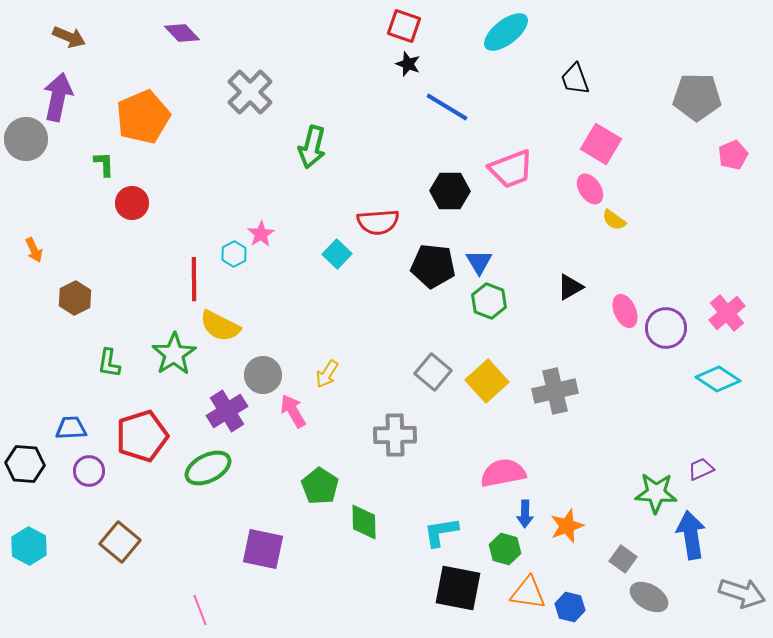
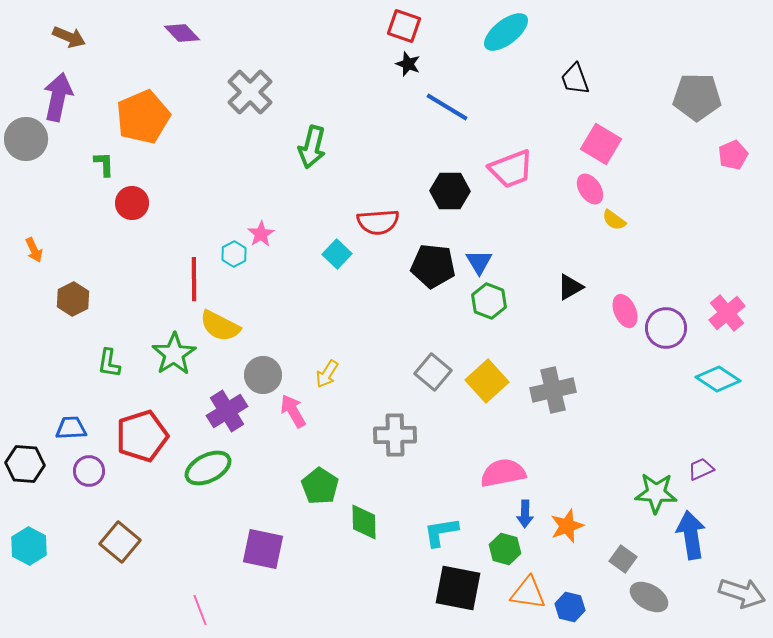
brown hexagon at (75, 298): moved 2 px left, 1 px down
gray cross at (555, 391): moved 2 px left, 1 px up
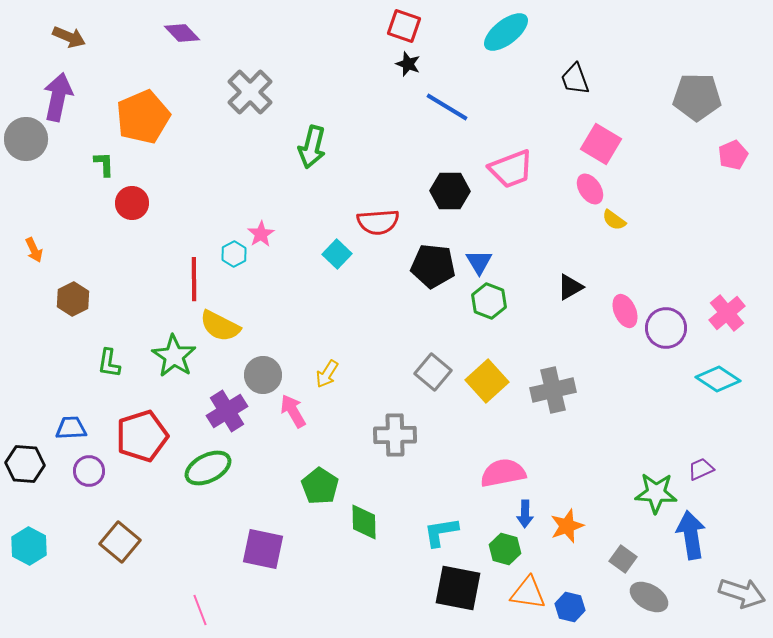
green star at (174, 354): moved 2 px down; rotated 6 degrees counterclockwise
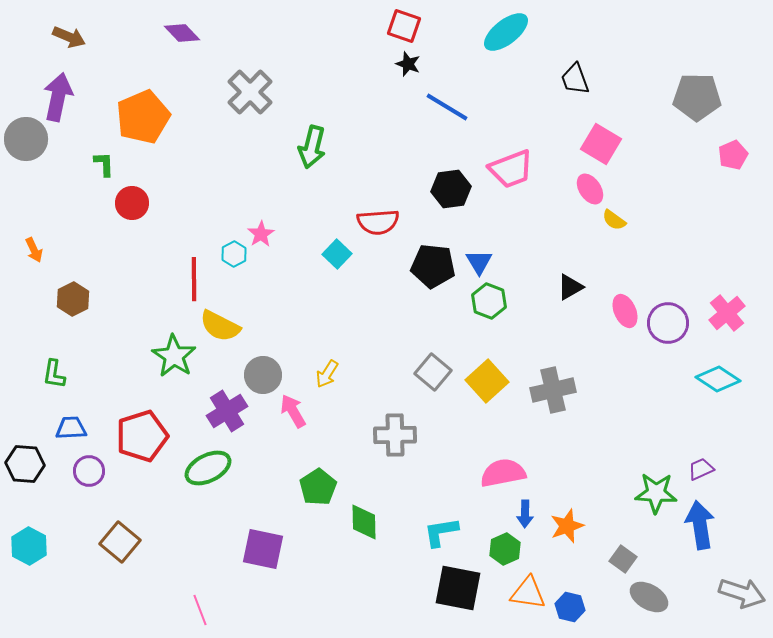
black hexagon at (450, 191): moved 1 px right, 2 px up; rotated 9 degrees counterclockwise
purple circle at (666, 328): moved 2 px right, 5 px up
green L-shape at (109, 363): moved 55 px left, 11 px down
green pentagon at (320, 486): moved 2 px left, 1 px down; rotated 6 degrees clockwise
blue arrow at (691, 535): moved 9 px right, 10 px up
green hexagon at (505, 549): rotated 20 degrees clockwise
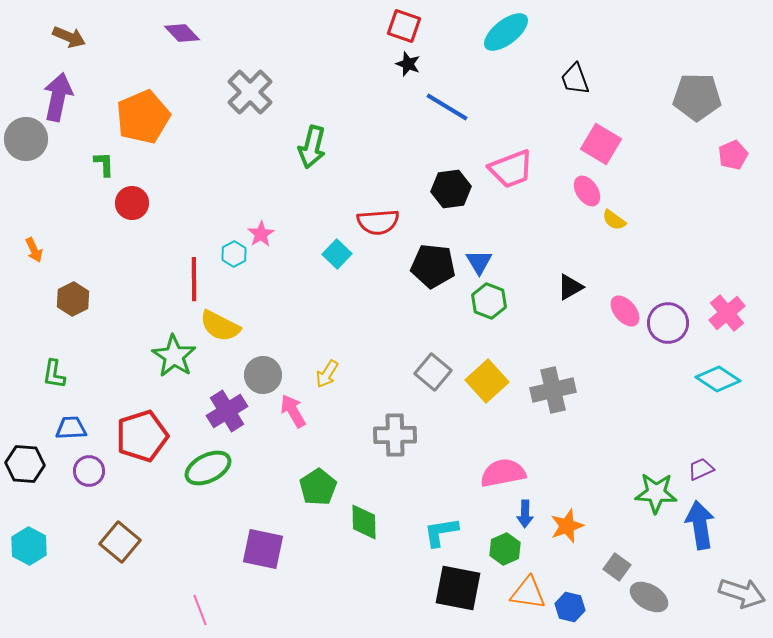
pink ellipse at (590, 189): moved 3 px left, 2 px down
pink ellipse at (625, 311): rotated 16 degrees counterclockwise
gray square at (623, 559): moved 6 px left, 8 px down
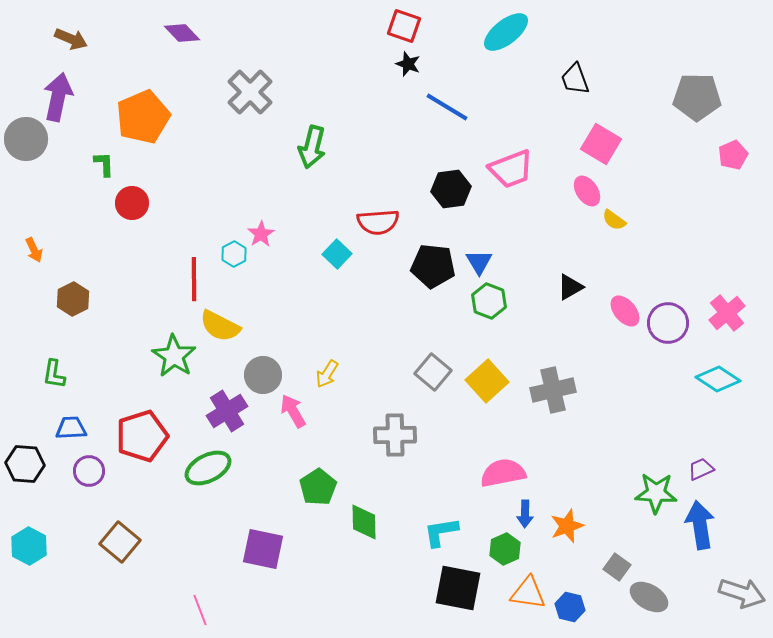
brown arrow at (69, 37): moved 2 px right, 2 px down
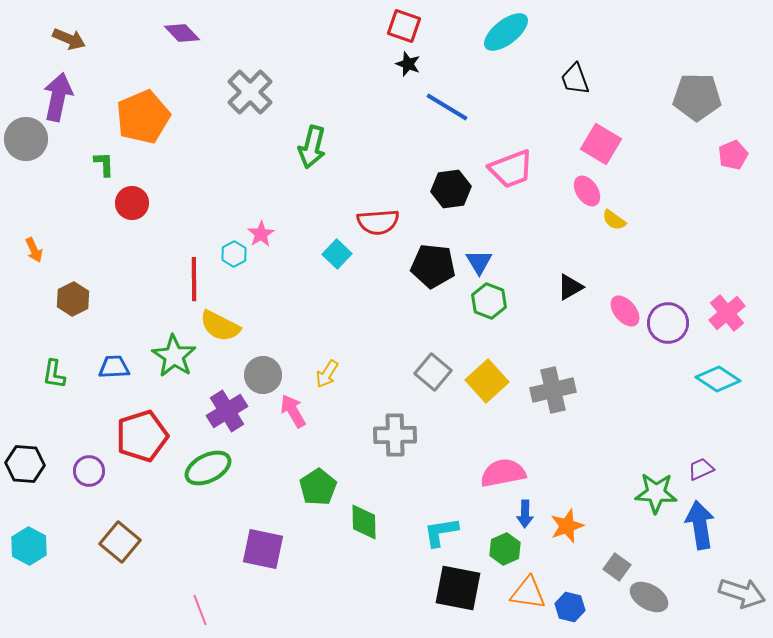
brown arrow at (71, 39): moved 2 px left
blue trapezoid at (71, 428): moved 43 px right, 61 px up
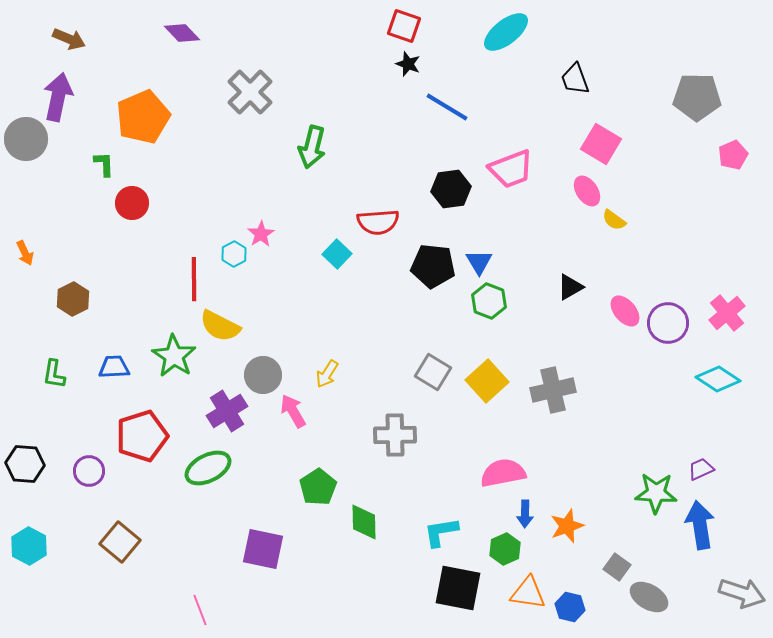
orange arrow at (34, 250): moved 9 px left, 3 px down
gray square at (433, 372): rotated 9 degrees counterclockwise
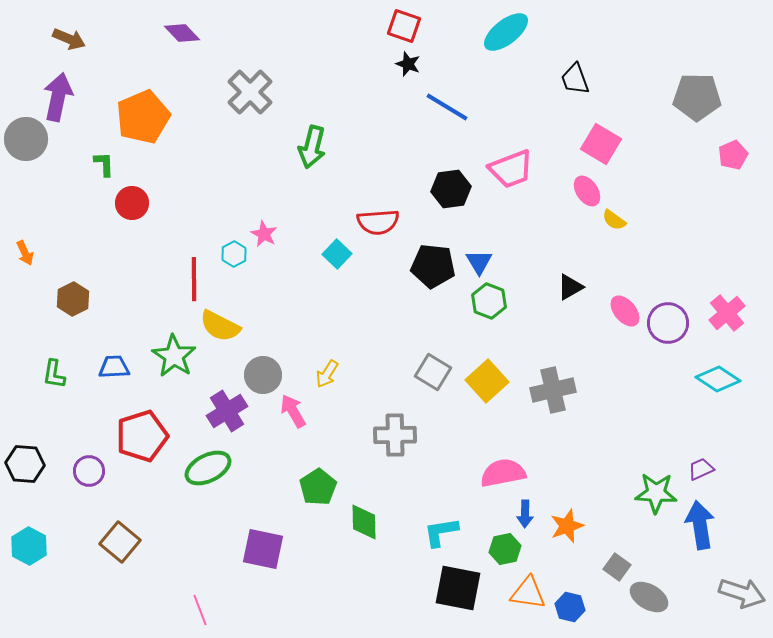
pink star at (261, 234): moved 3 px right; rotated 12 degrees counterclockwise
green hexagon at (505, 549): rotated 12 degrees clockwise
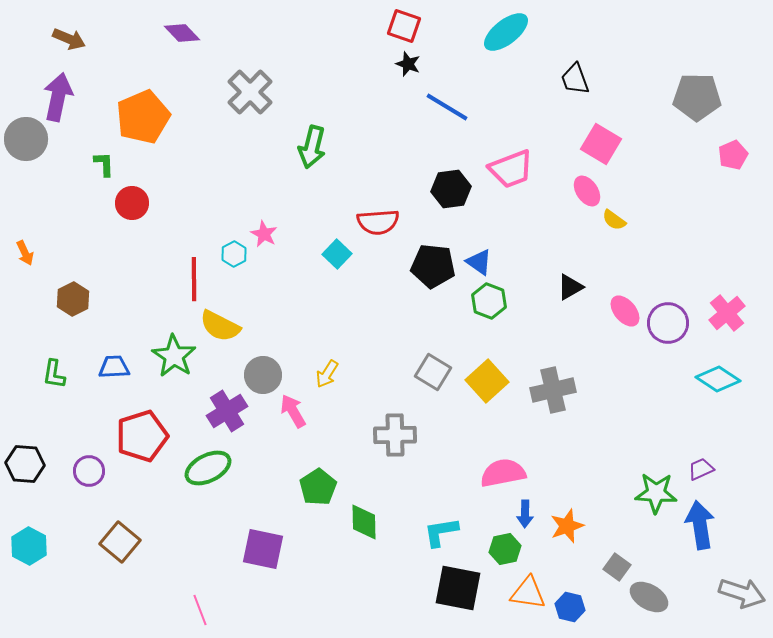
blue triangle at (479, 262): rotated 24 degrees counterclockwise
